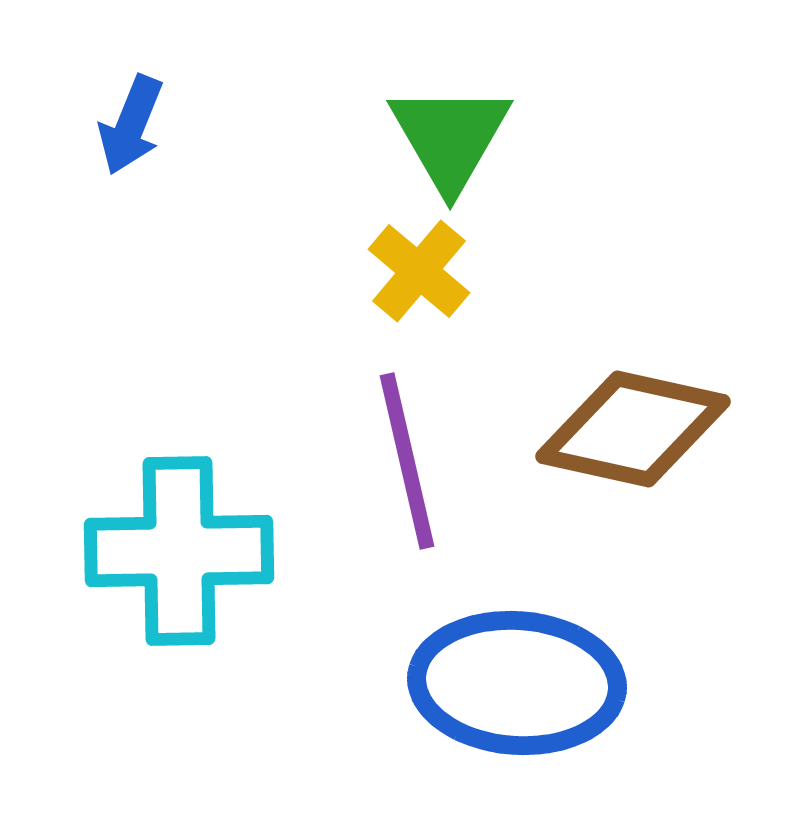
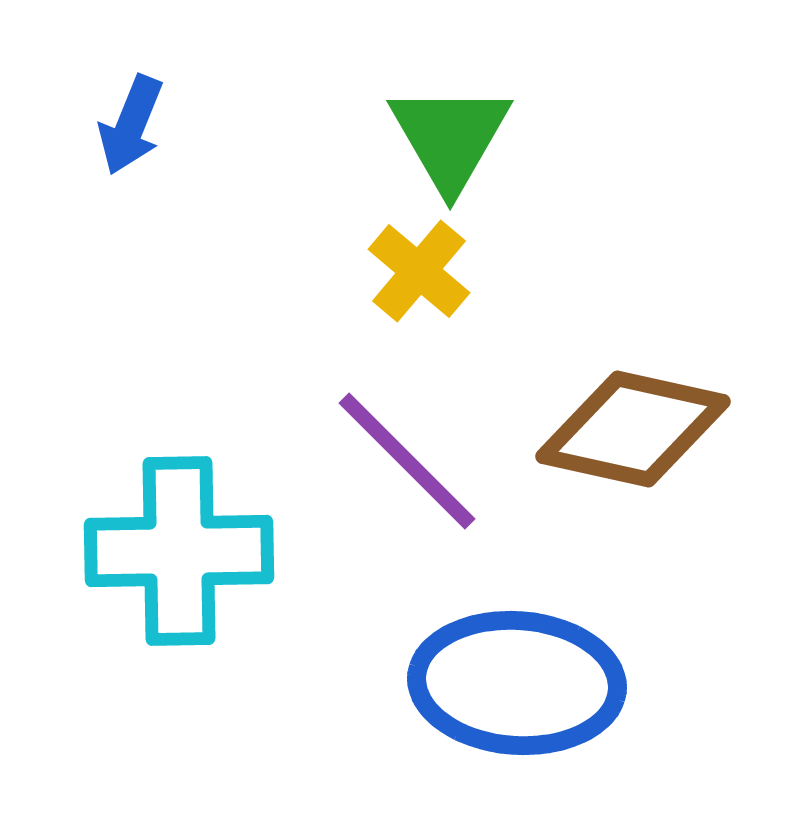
purple line: rotated 32 degrees counterclockwise
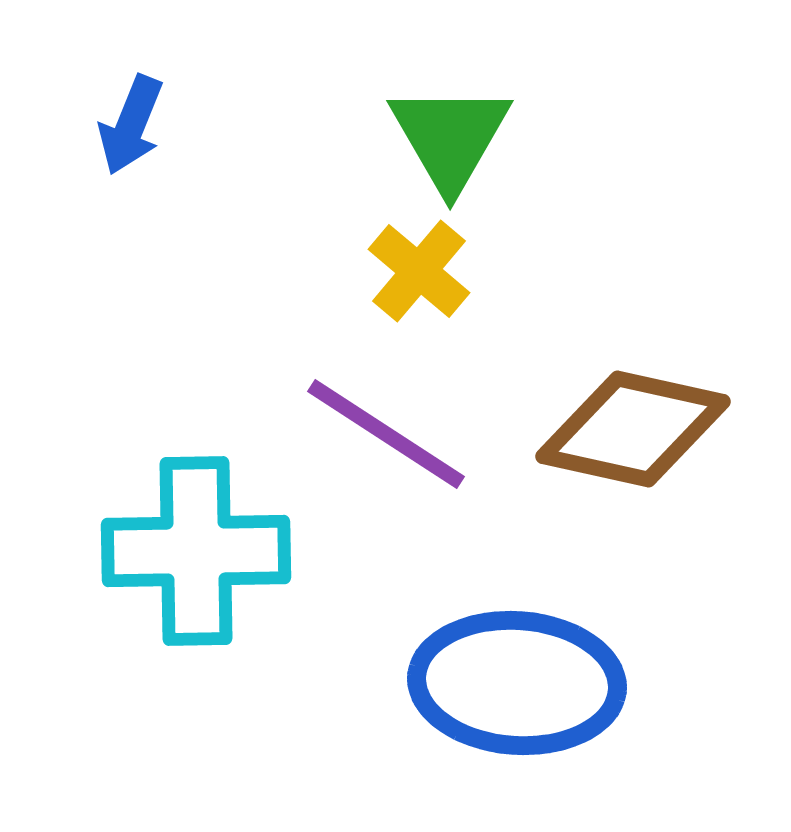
purple line: moved 21 px left, 27 px up; rotated 12 degrees counterclockwise
cyan cross: moved 17 px right
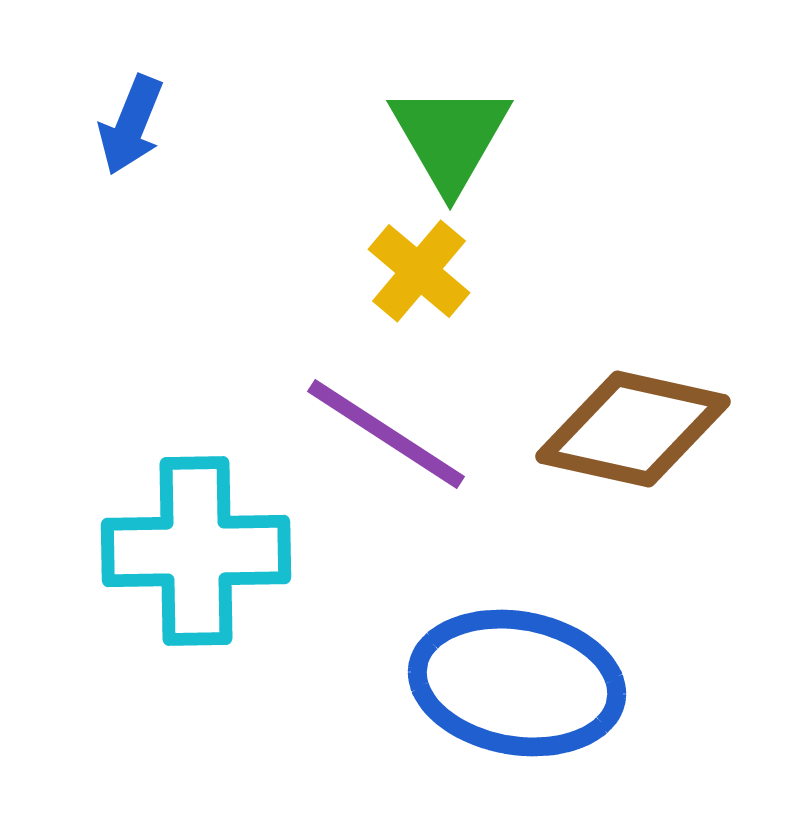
blue ellipse: rotated 6 degrees clockwise
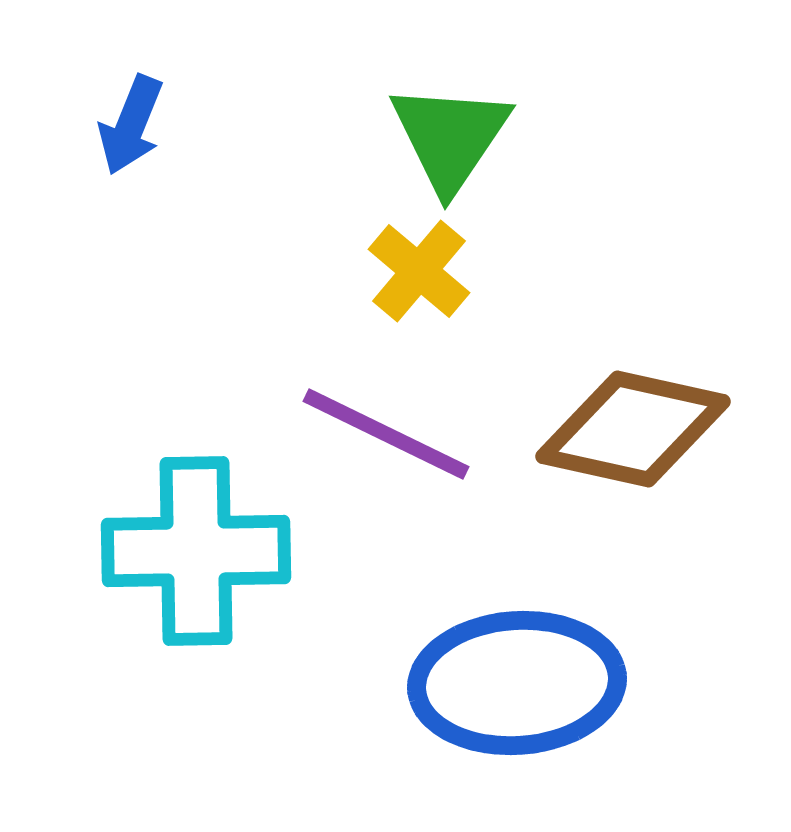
green triangle: rotated 4 degrees clockwise
purple line: rotated 7 degrees counterclockwise
blue ellipse: rotated 14 degrees counterclockwise
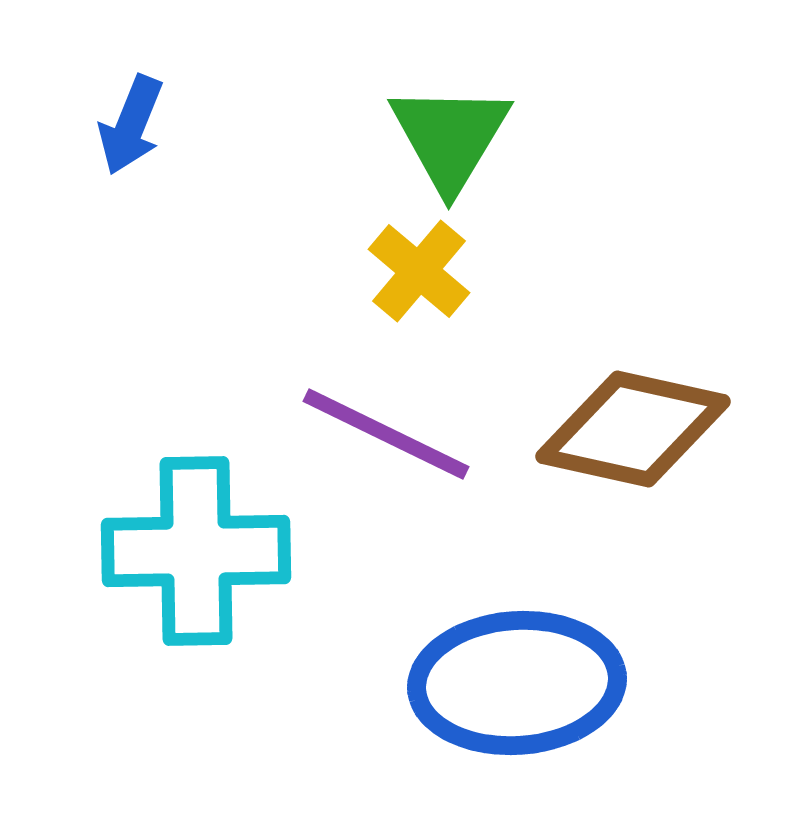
green triangle: rotated 3 degrees counterclockwise
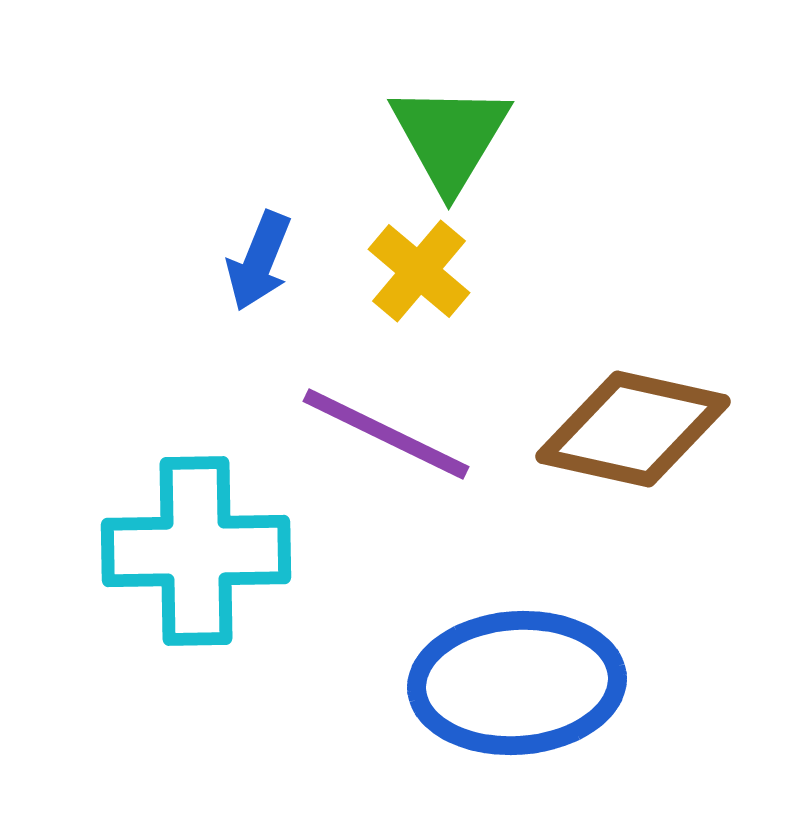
blue arrow: moved 128 px right, 136 px down
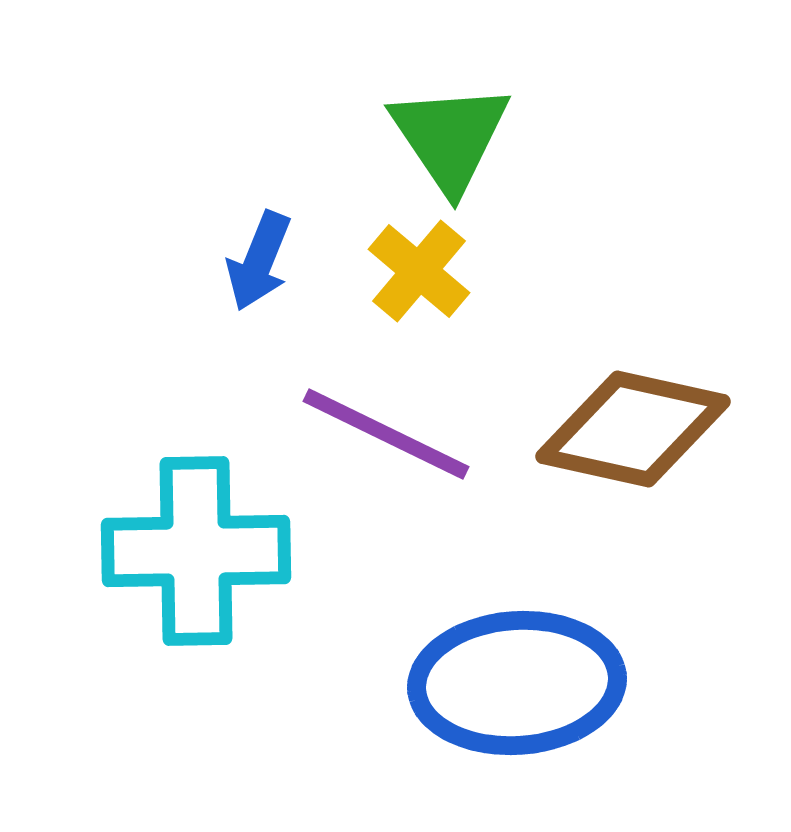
green triangle: rotated 5 degrees counterclockwise
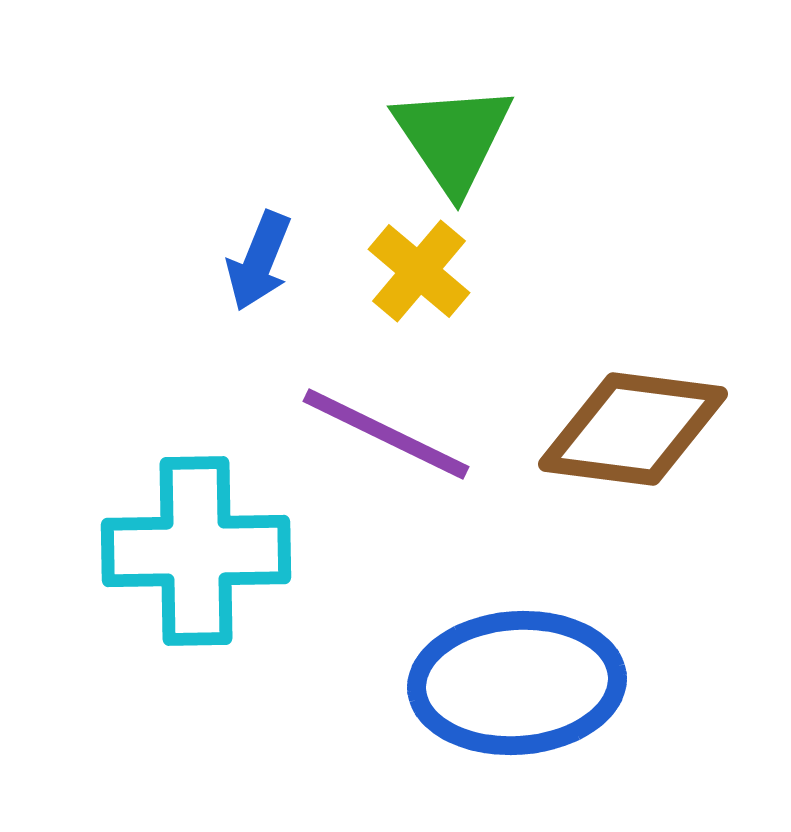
green triangle: moved 3 px right, 1 px down
brown diamond: rotated 5 degrees counterclockwise
